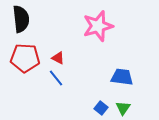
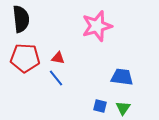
pink star: moved 1 px left
red triangle: rotated 16 degrees counterclockwise
blue square: moved 1 px left, 2 px up; rotated 24 degrees counterclockwise
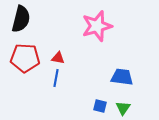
black semicircle: rotated 20 degrees clockwise
blue line: rotated 48 degrees clockwise
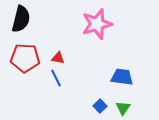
pink star: moved 2 px up
blue line: rotated 36 degrees counterclockwise
blue square: rotated 32 degrees clockwise
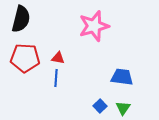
pink star: moved 3 px left, 2 px down
blue line: rotated 30 degrees clockwise
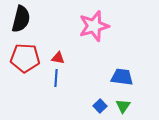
green triangle: moved 2 px up
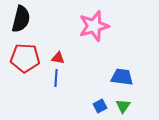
blue square: rotated 16 degrees clockwise
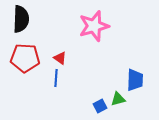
black semicircle: rotated 12 degrees counterclockwise
red triangle: moved 2 px right; rotated 24 degrees clockwise
blue trapezoid: moved 13 px right, 3 px down; rotated 85 degrees clockwise
green triangle: moved 5 px left, 7 px up; rotated 42 degrees clockwise
